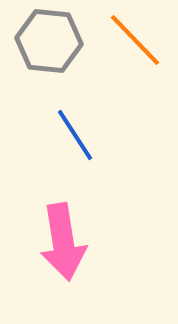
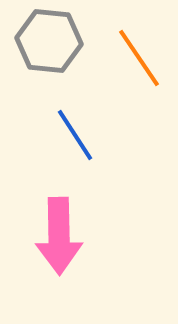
orange line: moved 4 px right, 18 px down; rotated 10 degrees clockwise
pink arrow: moved 4 px left, 6 px up; rotated 8 degrees clockwise
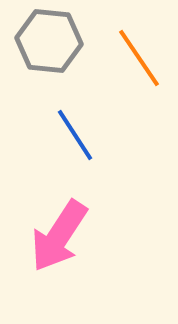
pink arrow: rotated 34 degrees clockwise
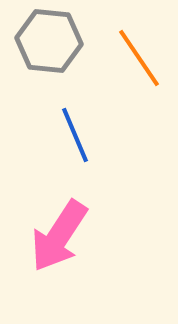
blue line: rotated 10 degrees clockwise
